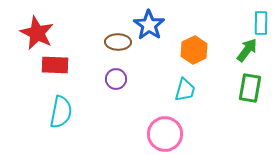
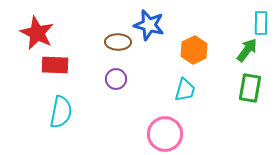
blue star: rotated 20 degrees counterclockwise
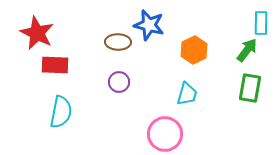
purple circle: moved 3 px right, 3 px down
cyan trapezoid: moved 2 px right, 4 px down
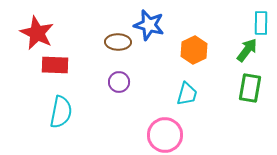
pink circle: moved 1 px down
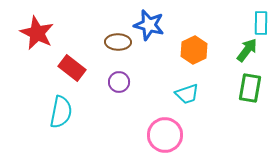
red rectangle: moved 17 px right, 3 px down; rotated 36 degrees clockwise
cyan trapezoid: rotated 55 degrees clockwise
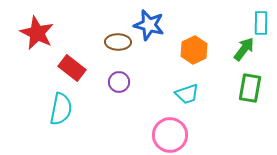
green arrow: moved 3 px left, 1 px up
cyan semicircle: moved 3 px up
pink circle: moved 5 px right
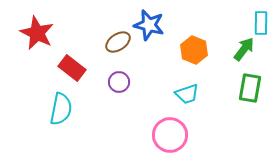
brown ellipse: rotated 35 degrees counterclockwise
orange hexagon: rotated 12 degrees counterclockwise
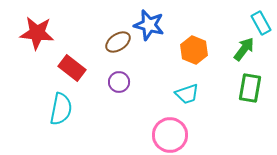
cyan rectangle: rotated 30 degrees counterclockwise
red star: rotated 20 degrees counterclockwise
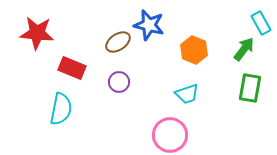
red rectangle: rotated 16 degrees counterclockwise
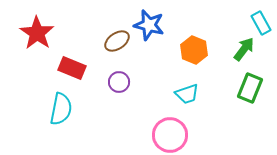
red star: rotated 28 degrees clockwise
brown ellipse: moved 1 px left, 1 px up
green rectangle: rotated 12 degrees clockwise
